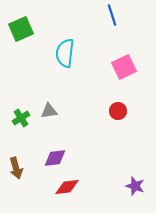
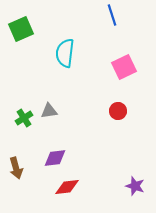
green cross: moved 3 px right
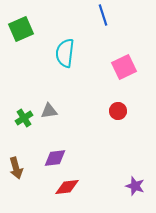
blue line: moved 9 px left
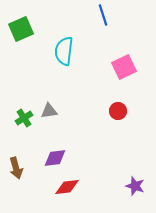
cyan semicircle: moved 1 px left, 2 px up
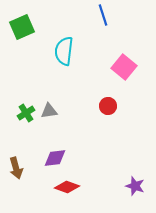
green square: moved 1 px right, 2 px up
pink square: rotated 25 degrees counterclockwise
red circle: moved 10 px left, 5 px up
green cross: moved 2 px right, 5 px up
red diamond: rotated 25 degrees clockwise
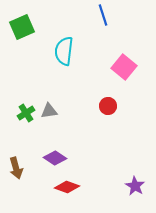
purple diamond: rotated 40 degrees clockwise
purple star: rotated 12 degrees clockwise
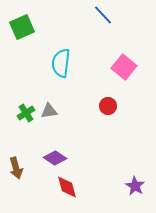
blue line: rotated 25 degrees counterclockwise
cyan semicircle: moved 3 px left, 12 px down
red diamond: rotated 55 degrees clockwise
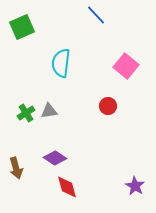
blue line: moved 7 px left
pink square: moved 2 px right, 1 px up
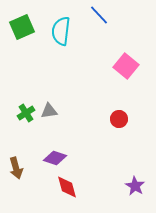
blue line: moved 3 px right
cyan semicircle: moved 32 px up
red circle: moved 11 px right, 13 px down
purple diamond: rotated 15 degrees counterclockwise
